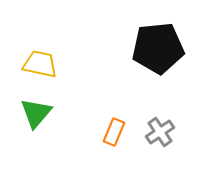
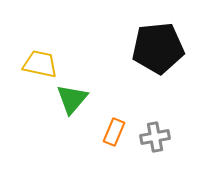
green triangle: moved 36 px right, 14 px up
gray cross: moved 5 px left, 5 px down; rotated 24 degrees clockwise
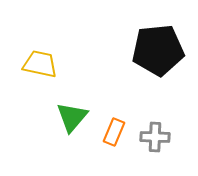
black pentagon: moved 2 px down
green triangle: moved 18 px down
gray cross: rotated 12 degrees clockwise
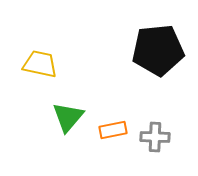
green triangle: moved 4 px left
orange rectangle: moved 1 px left, 2 px up; rotated 56 degrees clockwise
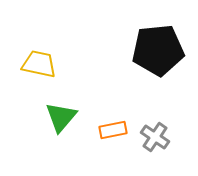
yellow trapezoid: moved 1 px left
green triangle: moved 7 px left
gray cross: rotated 32 degrees clockwise
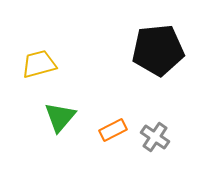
yellow trapezoid: rotated 27 degrees counterclockwise
green triangle: moved 1 px left
orange rectangle: rotated 16 degrees counterclockwise
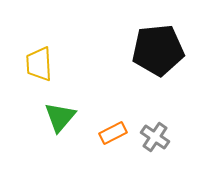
yellow trapezoid: rotated 78 degrees counterclockwise
orange rectangle: moved 3 px down
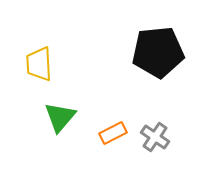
black pentagon: moved 2 px down
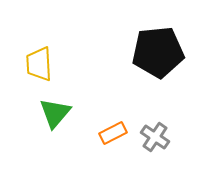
green triangle: moved 5 px left, 4 px up
